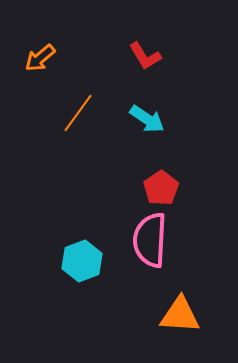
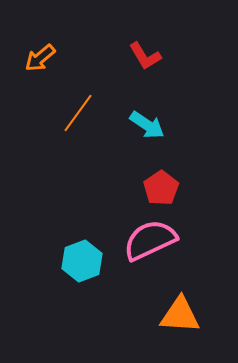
cyan arrow: moved 6 px down
pink semicircle: rotated 62 degrees clockwise
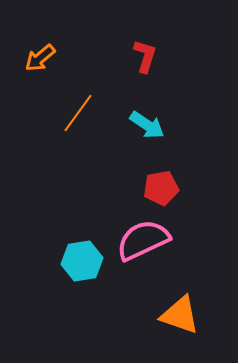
red L-shape: rotated 132 degrees counterclockwise
red pentagon: rotated 24 degrees clockwise
pink semicircle: moved 7 px left
cyan hexagon: rotated 12 degrees clockwise
orange triangle: rotated 15 degrees clockwise
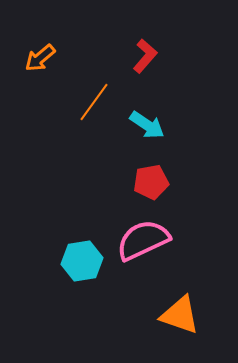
red L-shape: rotated 24 degrees clockwise
orange line: moved 16 px right, 11 px up
red pentagon: moved 10 px left, 6 px up
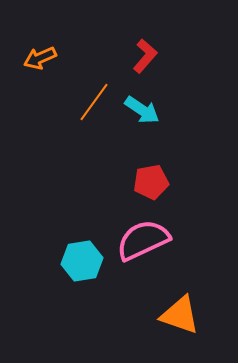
orange arrow: rotated 16 degrees clockwise
cyan arrow: moved 5 px left, 15 px up
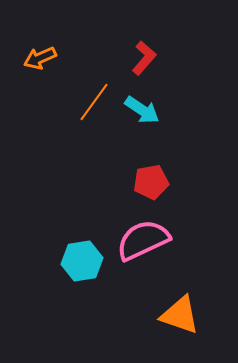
red L-shape: moved 1 px left, 2 px down
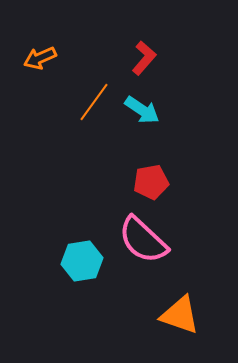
pink semicircle: rotated 112 degrees counterclockwise
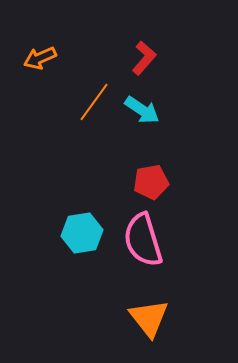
pink semicircle: rotated 30 degrees clockwise
cyan hexagon: moved 28 px up
orange triangle: moved 31 px left, 3 px down; rotated 33 degrees clockwise
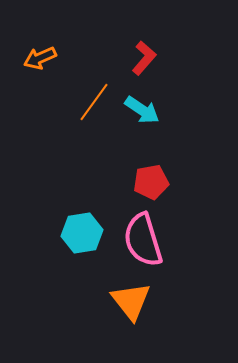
orange triangle: moved 18 px left, 17 px up
